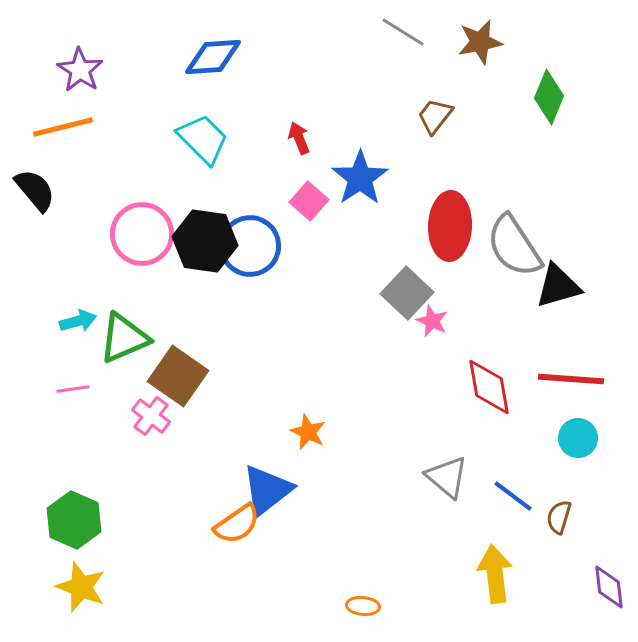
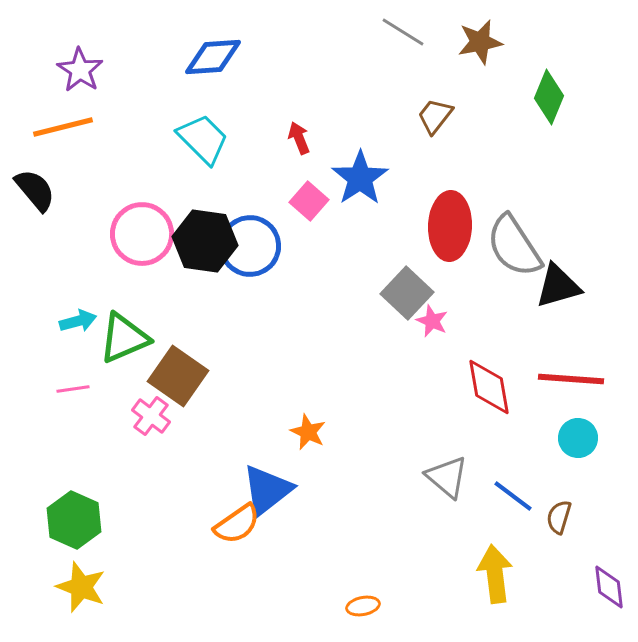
orange ellipse: rotated 16 degrees counterclockwise
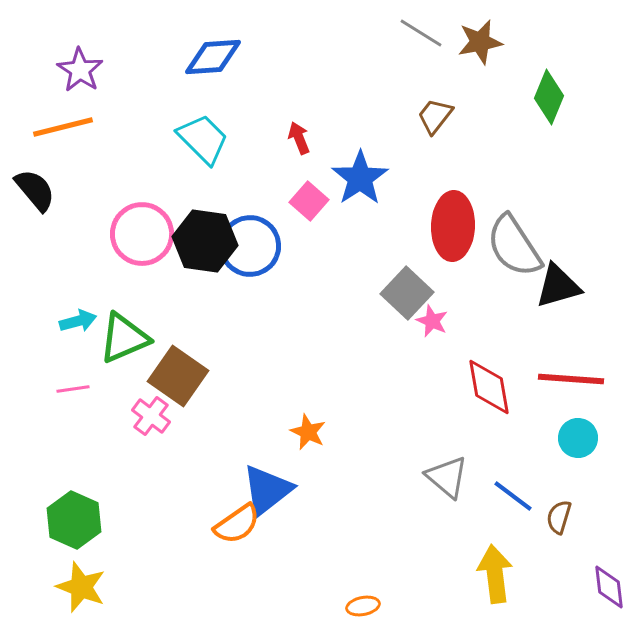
gray line: moved 18 px right, 1 px down
red ellipse: moved 3 px right
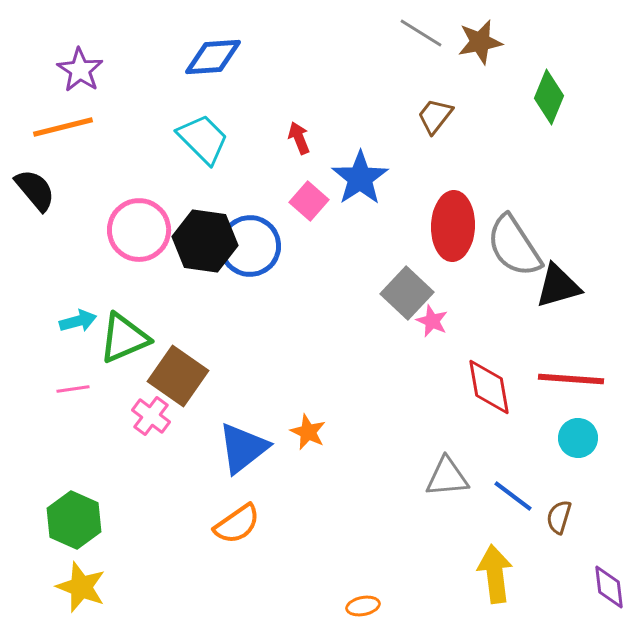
pink circle: moved 3 px left, 4 px up
gray triangle: rotated 45 degrees counterclockwise
blue triangle: moved 24 px left, 42 px up
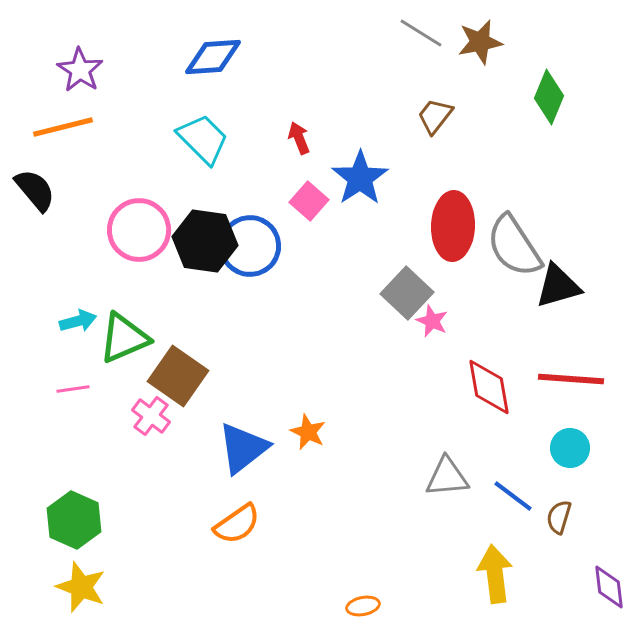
cyan circle: moved 8 px left, 10 px down
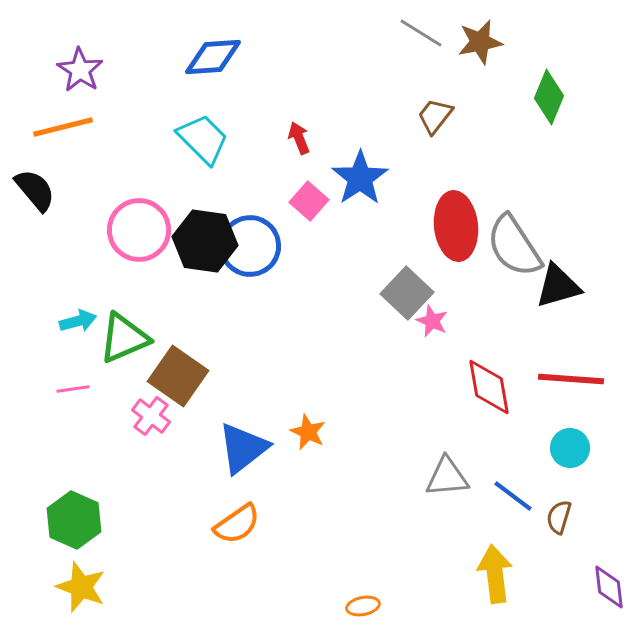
red ellipse: moved 3 px right; rotated 8 degrees counterclockwise
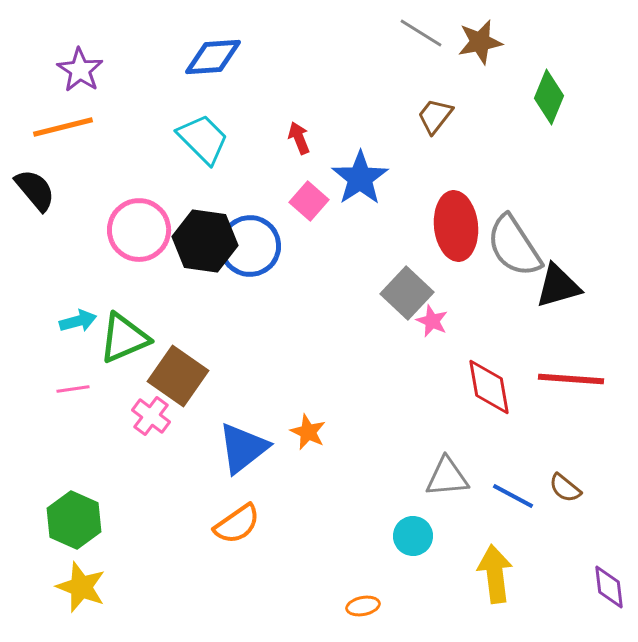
cyan circle: moved 157 px left, 88 px down
blue line: rotated 9 degrees counterclockwise
brown semicircle: moved 6 px right, 29 px up; rotated 68 degrees counterclockwise
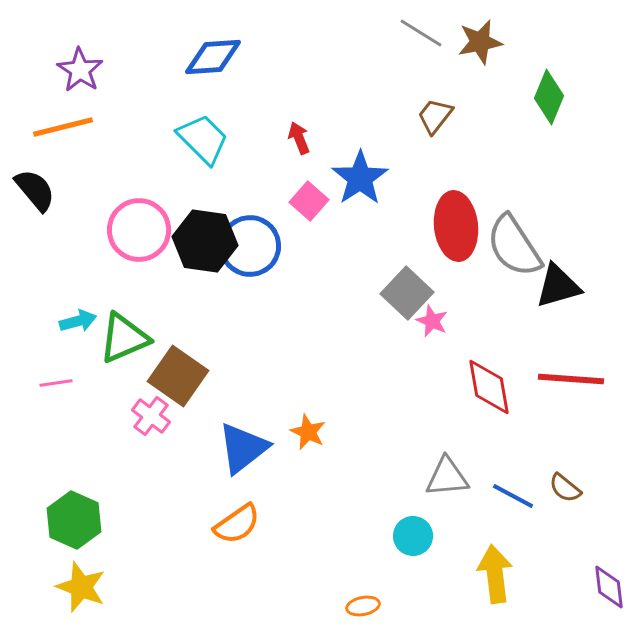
pink line: moved 17 px left, 6 px up
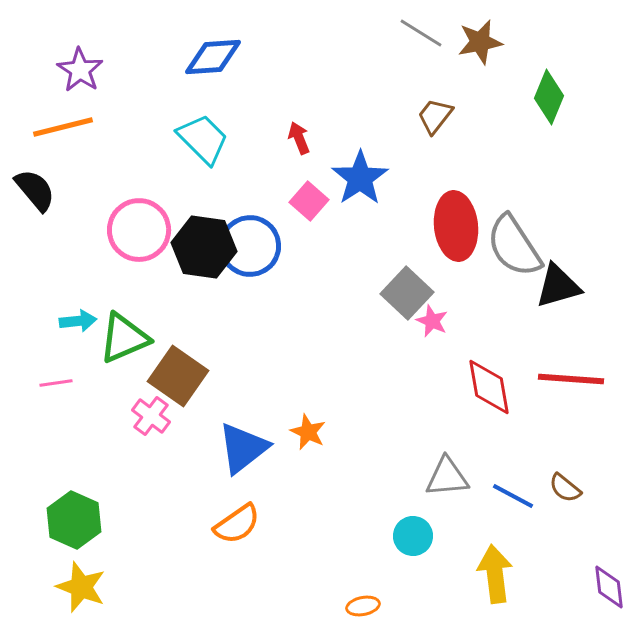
black hexagon: moved 1 px left, 6 px down
cyan arrow: rotated 9 degrees clockwise
